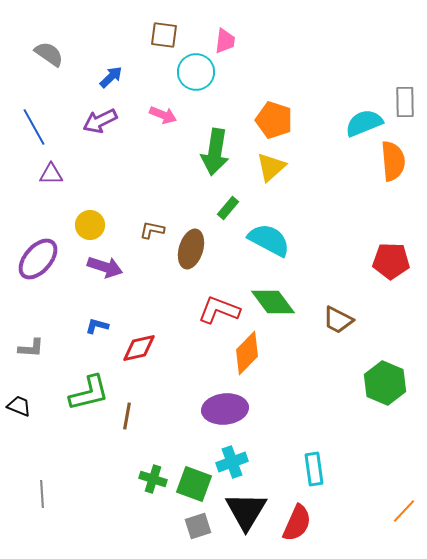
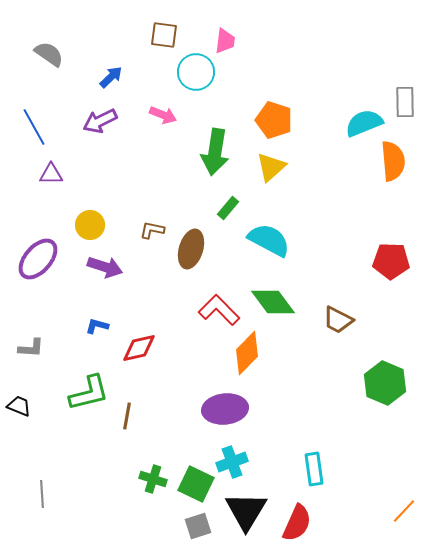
red L-shape at (219, 310): rotated 24 degrees clockwise
green square at (194, 484): moved 2 px right; rotated 6 degrees clockwise
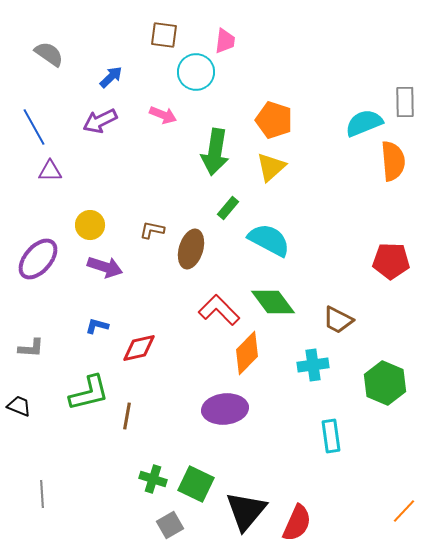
purple triangle at (51, 174): moved 1 px left, 3 px up
cyan cross at (232, 462): moved 81 px right, 97 px up; rotated 12 degrees clockwise
cyan rectangle at (314, 469): moved 17 px right, 33 px up
black triangle at (246, 511): rotated 9 degrees clockwise
gray square at (198, 526): moved 28 px left, 1 px up; rotated 12 degrees counterclockwise
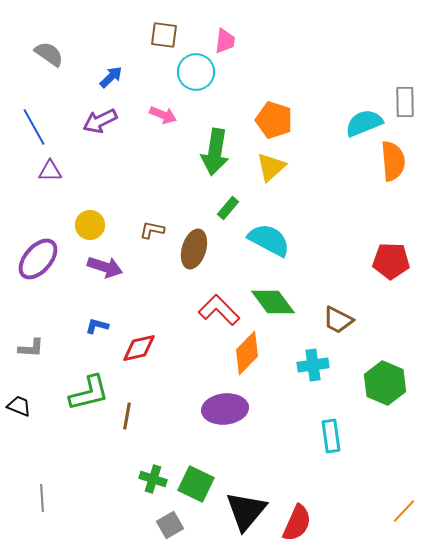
brown ellipse at (191, 249): moved 3 px right
gray line at (42, 494): moved 4 px down
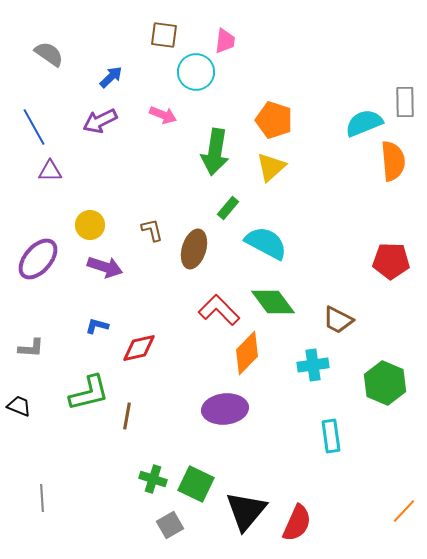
brown L-shape at (152, 230): rotated 65 degrees clockwise
cyan semicircle at (269, 240): moved 3 px left, 3 px down
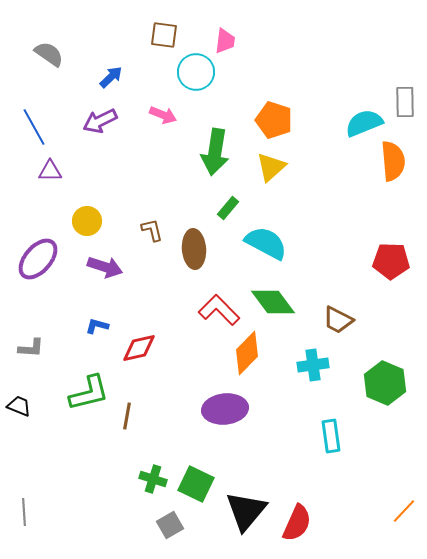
yellow circle at (90, 225): moved 3 px left, 4 px up
brown ellipse at (194, 249): rotated 21 degrees counterclockwise
gray line at (42, 498): moved 18 px left, 14 px down
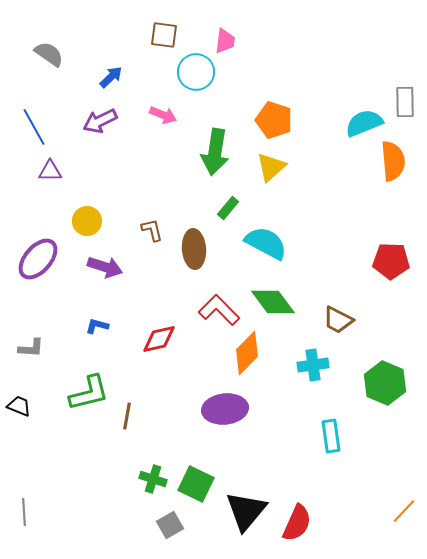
red diamond at (139, 348): moved 20 px right, 9 px up
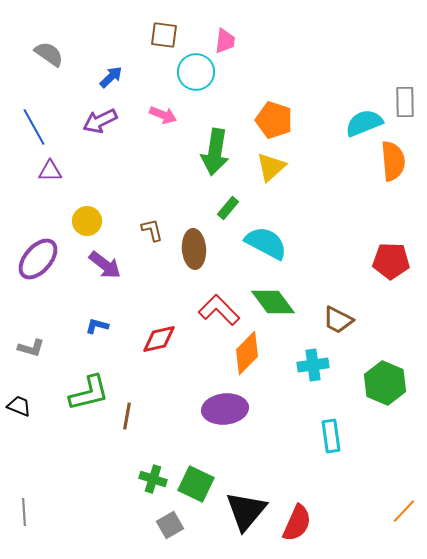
purple arrow at (105, 267): moved 2 px up; rotated 20 degrees clockwise
gray L-shape at (31, 348): rotated 12 degrees clockwise
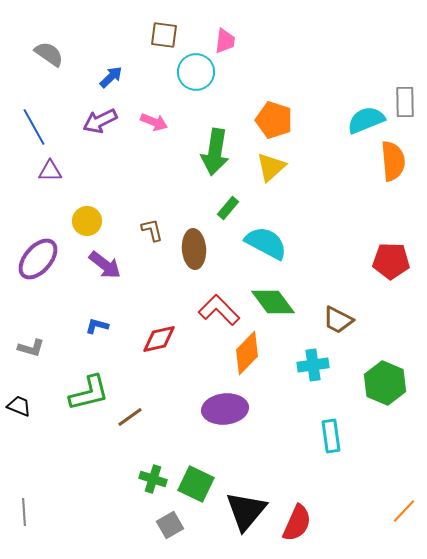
pink arrow at (163, 115): moved 9 px left, 7 px down
cyan semicircle at (364, 123): moved 2 px right, 3 px up
brown line at (127, 416): moved 3 px right, 1 px down; rotated 44 degrees clockwise
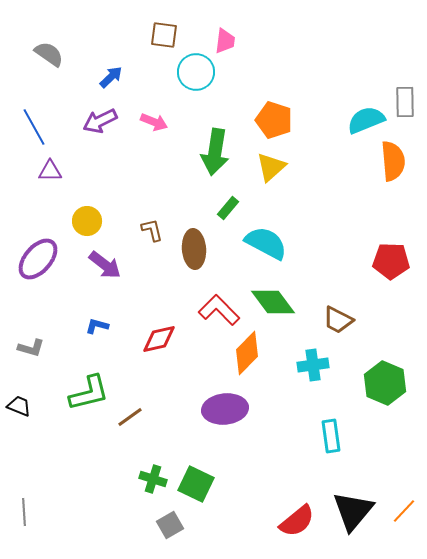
black triangle at (246, 511): moved 107 px right
red semicircle at (297, 523): moved 2 px up; rotated 27 degrees clockwise
